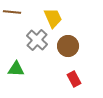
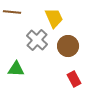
yellow trapezoid: moved 1 px right
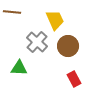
yellow trapezoid: moved 1 px right, 2 px down
gray cross: moved 2 px down
green triangle: moved 3 px right, 1 px up
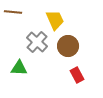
brown line: moved 1 px right
red rectangle: moved 3 px right, 4 px up
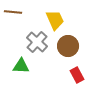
green triangle: moved 2 px right, 2 px up
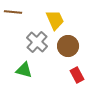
green triangle: moved 3 px right, 4 px down; rotated 12 degrees clockwise
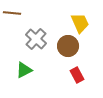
brown line: moved 1 px left, 1 px down
yellow trapezoid: moved 25 px right, 3 px down
gray cross: moved 1 px left, 3 px up
green triangle: rotated 42 degrees counterclockwise
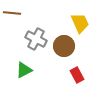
gray cross: rotated 15 degrees counterclockwise
brown circle: moved 4 px left
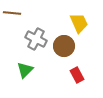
yellow trapezoid: moved 1 px left
green triangle: moved 1 px right; rotated 18 degrees counterclockwise
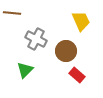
yellow trapezoid: moved 2 px right, 2 px up
brown circle: moved 2 px right, 5 px down
red rectangle: rotated 21 degrees counterclockwise
